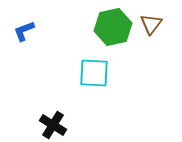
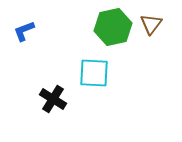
black cross: moved 26 px up
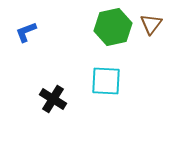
blue L-shape: moved 2 px right, 1 px down
cyan square: moved 12 px right, 8 px down
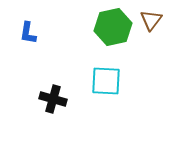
brown triangle: moved 4 px up
blue L-shape: moved 2 px right, 1 px down; rotated 60 degrees counterclockwise
black cross: rotated 16 degrees counterclockwise
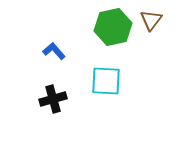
blue L-shape: moved 26 px right, 18 px down; rotated 130 degrees clockwise
black cross: rotated 32 degrees counterclockwise
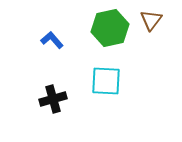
green hexagon: moved 3 px left, 1 px down
blue L-shape: moved 2 px left, 11 px up
